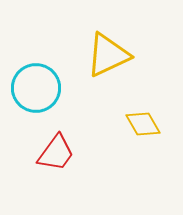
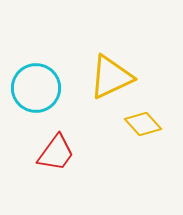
yellow triangle: moved 3 px right, 22 px down
yellow diamond: rotated 12 degrees counterclockwise
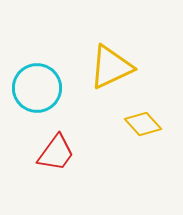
yellow triangle: moved 10 px up
cyan circle: moved 1 px right
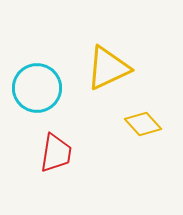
yellow triangle: moved 3 px left, 1 px down
red trapezoid: rotated 27 degrees counterclockwise
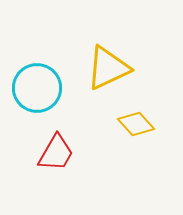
yellow diamond: moved 7 px left
red trapezoid: rotated 21 degrees clockwise
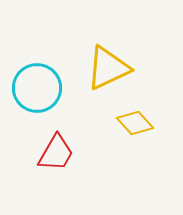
yellow diamond: moved 1 px left, 1 px up
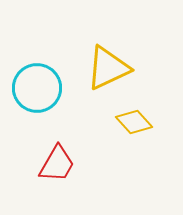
yellow diamond: moved 1 px left, 1 px up
red trapezoid: moved 1 px right, 11 px down
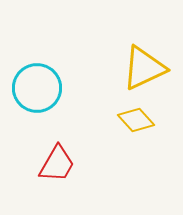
yellow triangle: moved 36 px right
yellow diamond: moved 2 px right, 2 px up
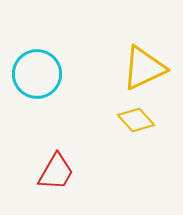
cyan circle: moved 14 px up
red trapezoid: moved 1 px left, 8 px down
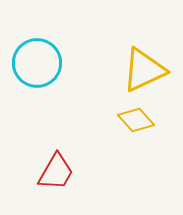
yellow triangle: moved 2 px down
cyan circle: moved 11 px up
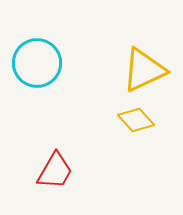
red trapezoid: moved 1 px left, 1 px up
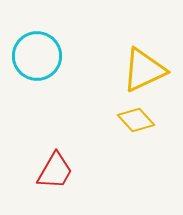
cyan circle: moved 7 px up
